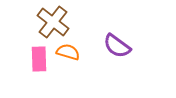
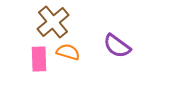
brown cross: rotated 12 degrees clockwise
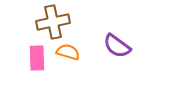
brown cross: rotated 28 degrees clockwise
pink rectangle: moved 2 px left, 1 px up
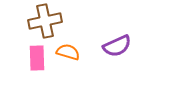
brown cross: moved 8 px left, 1 px up
purple semicircle: rotated 60 degrees counterclockwise
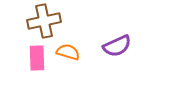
brown cross: moved 1 px left
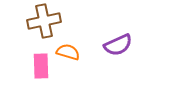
purple semicircle: moved 1 px right, 1 px up
pink rectangle: moved 4 px right, 8 px down
